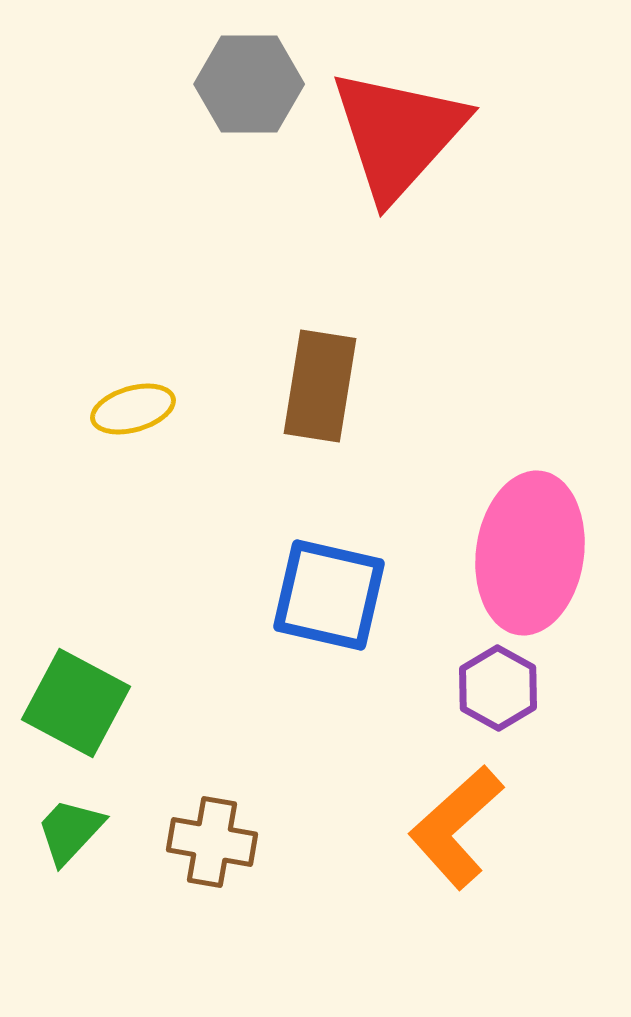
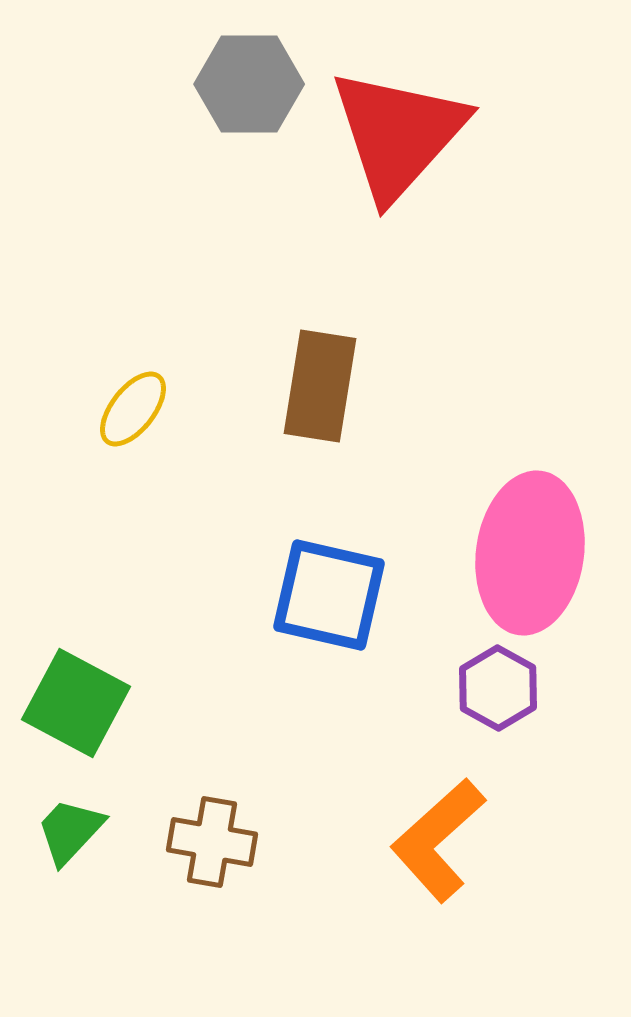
yellow ellipse: rotated 36 degrees counterclockwise
orange L-shape: moved 18 px left, 13 px down
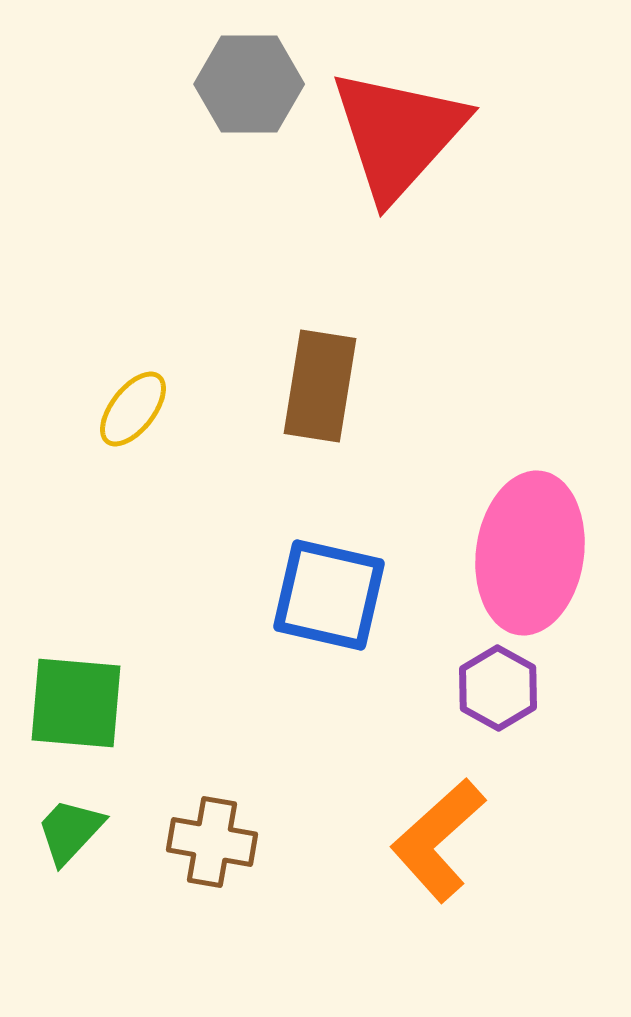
green square: rotated 23 degrees counterclockwise
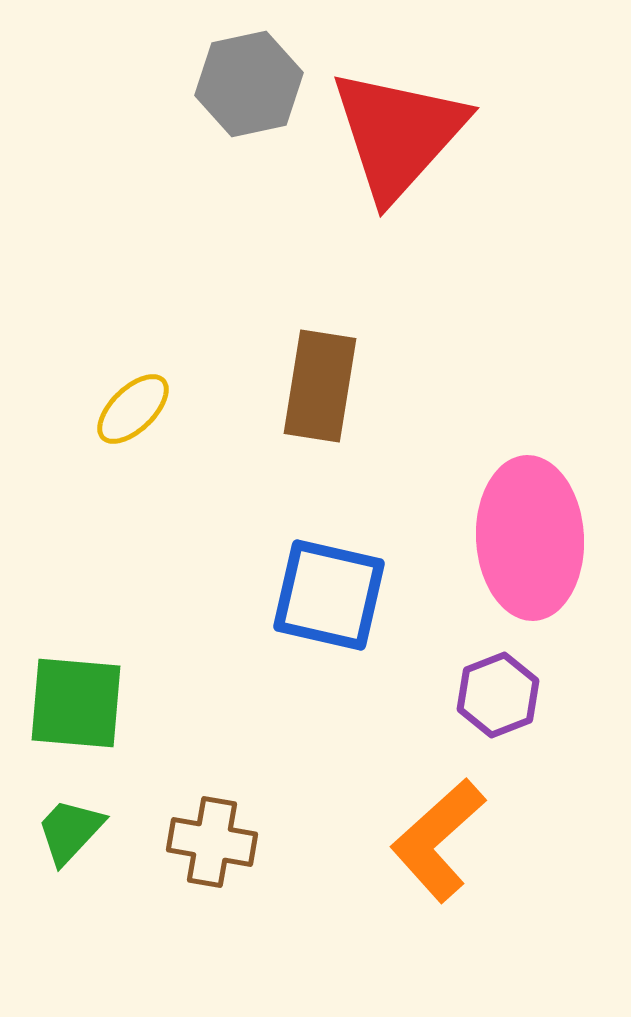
gray hexagon: rotated 12 degrees counterclockwise
yellow ellipse: rotated 8 degrees clockwise
pink ellipse: moved 15 px up; rotated 11 degrees counterclockwise
purple hexagon: moved 7 px down; rotated 10 degrees clockwise
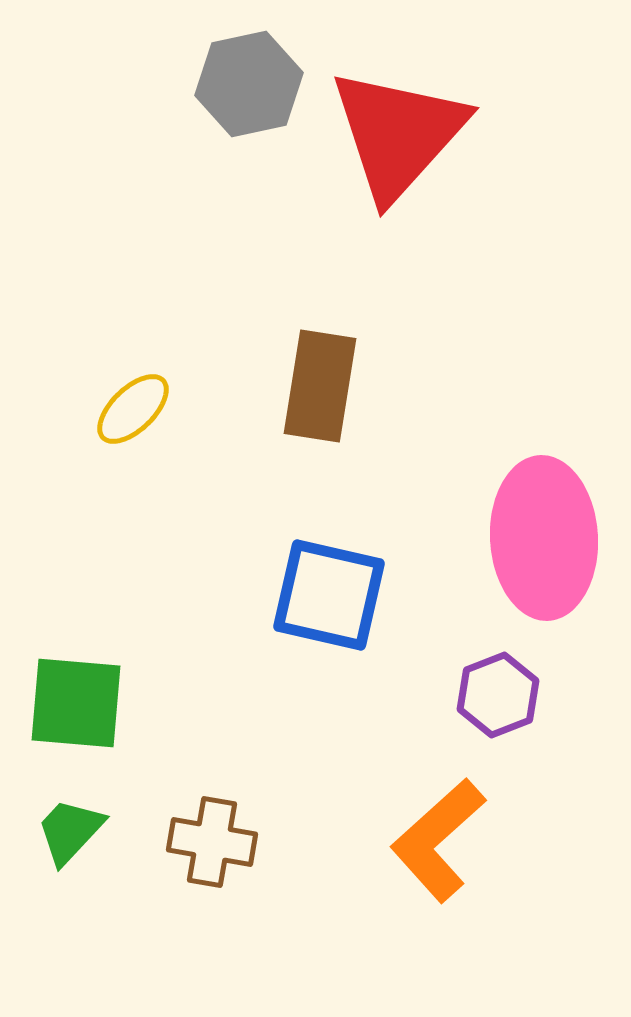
pink ellipse: moved 14 px right
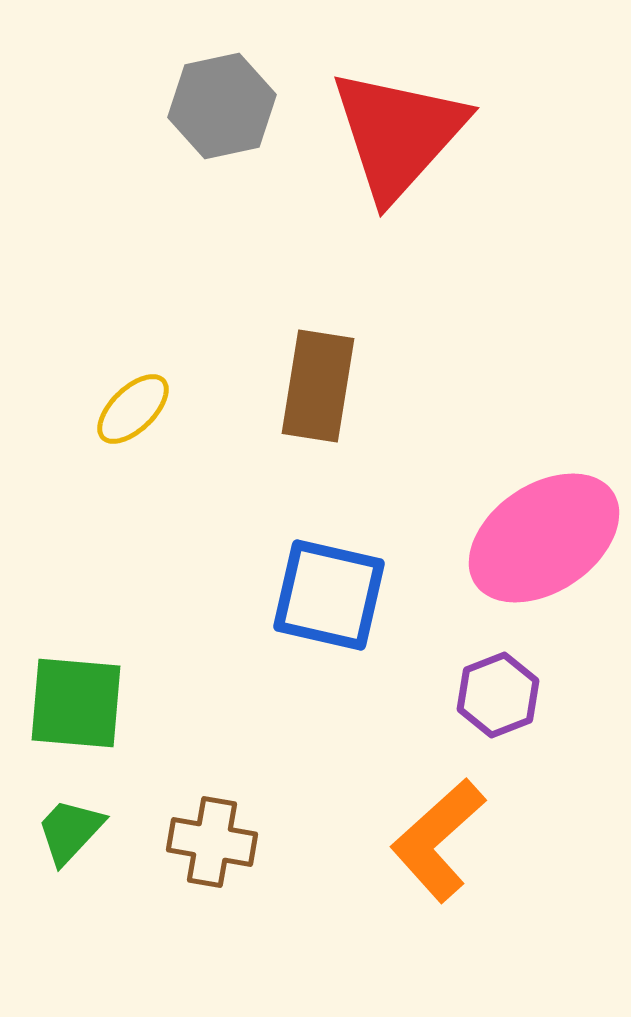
gray hexagon: moved 27 px left, 22 px down
brown rectangle: moved 2 px left
pink ellipse: rotated 59 degrees clockwise
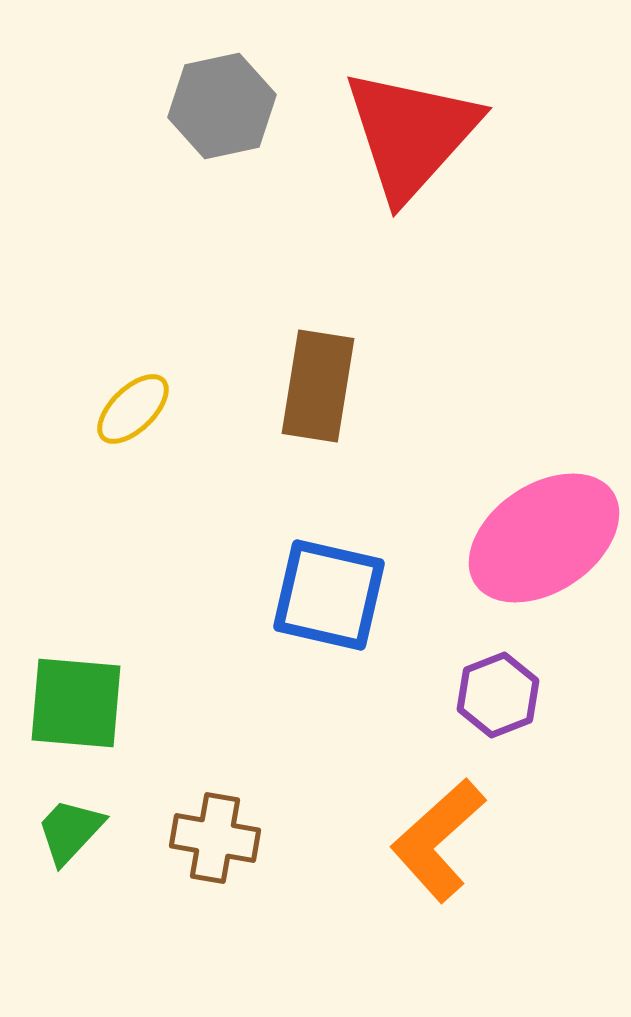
red triangle: moved 13 px right
brown cross: moved 3 px right, 4 px up
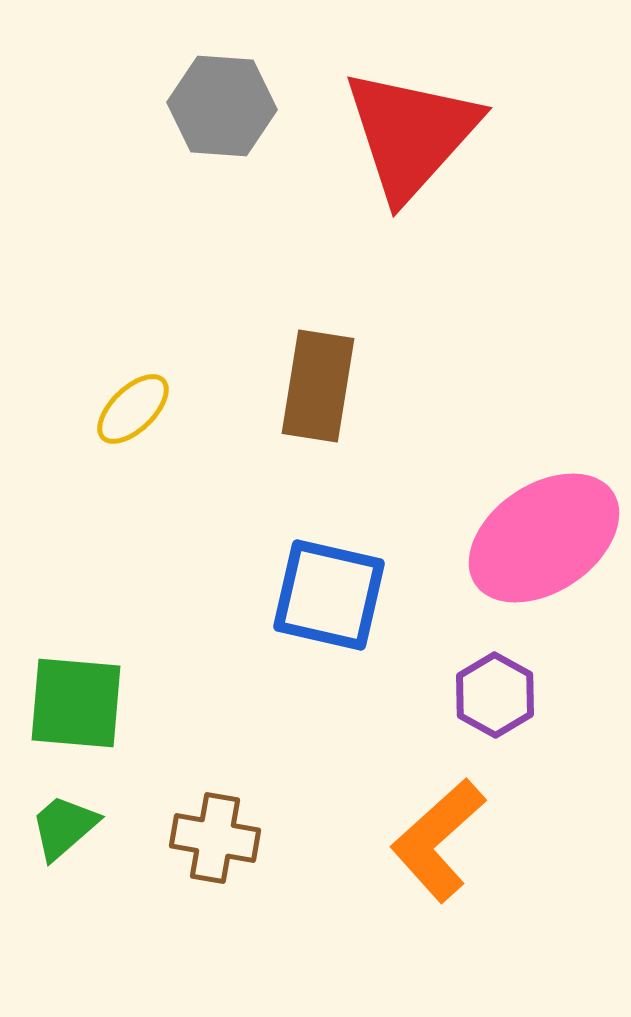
gray hexagon: rotated 16 degrees clockwise
purple hexagon: moved 3 px left; rotated 10 degrees counterclockwise
green trapezoid: moved 6 px left, 4 px up; rotated 6 degrees clockwise
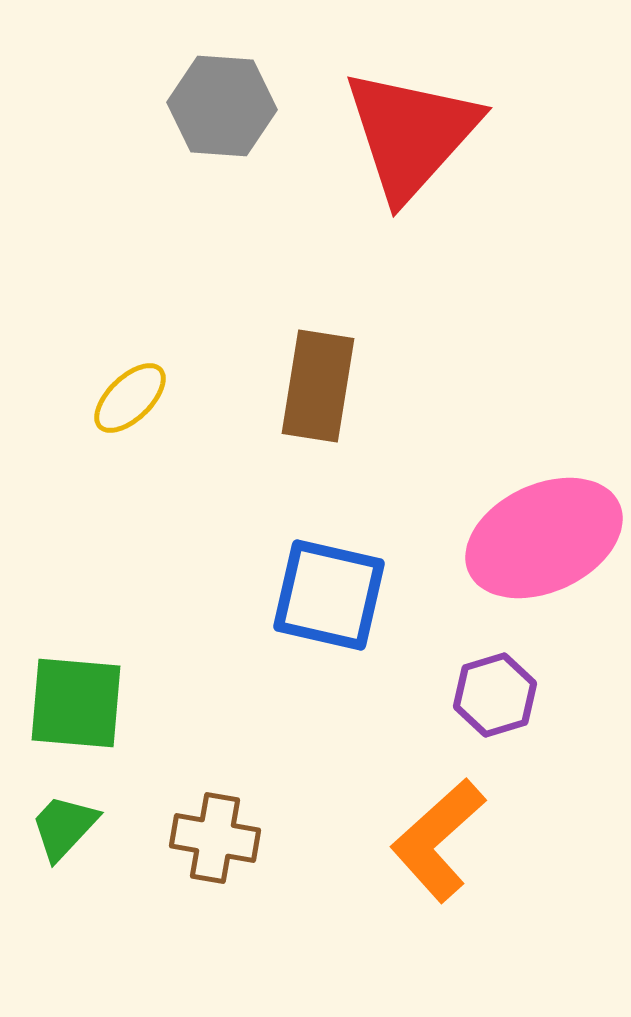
yellow ellipse: moved 3 px left, 11 px up
pink ellipse: rotated 9 degrees clockwise
purple hexagon: rotated 14 degrees clockwise
green trapezoid: rotated 6 degrees counterclockwise
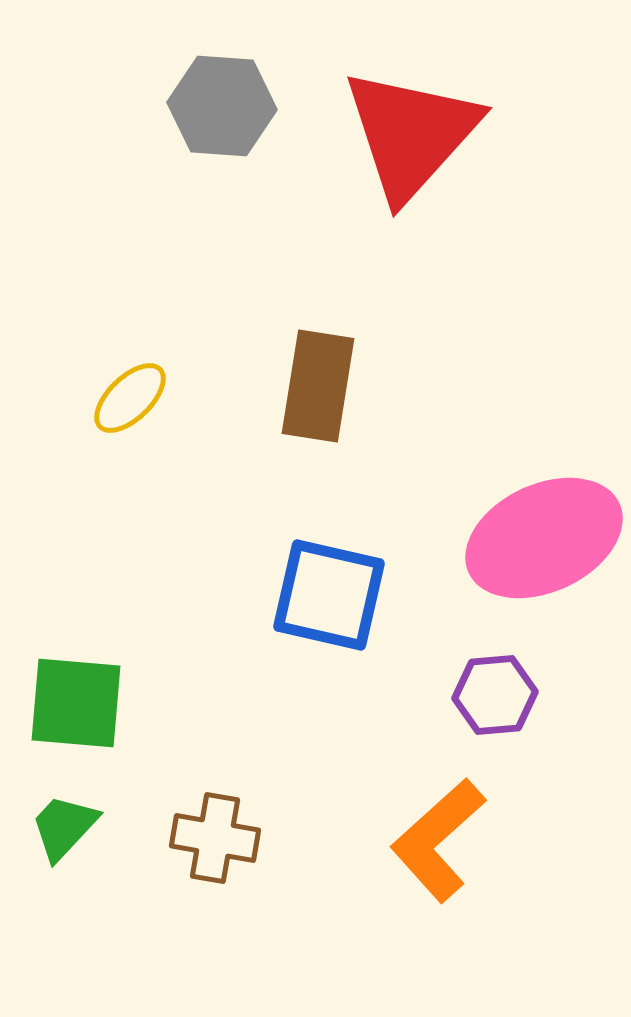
purple hexagon: rotated 12 degrees clockwise
